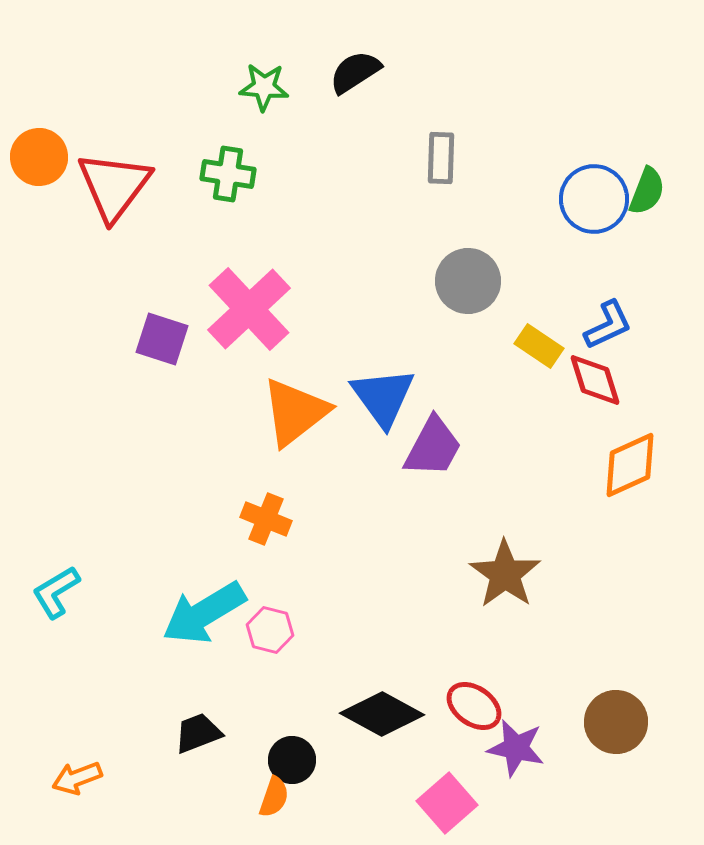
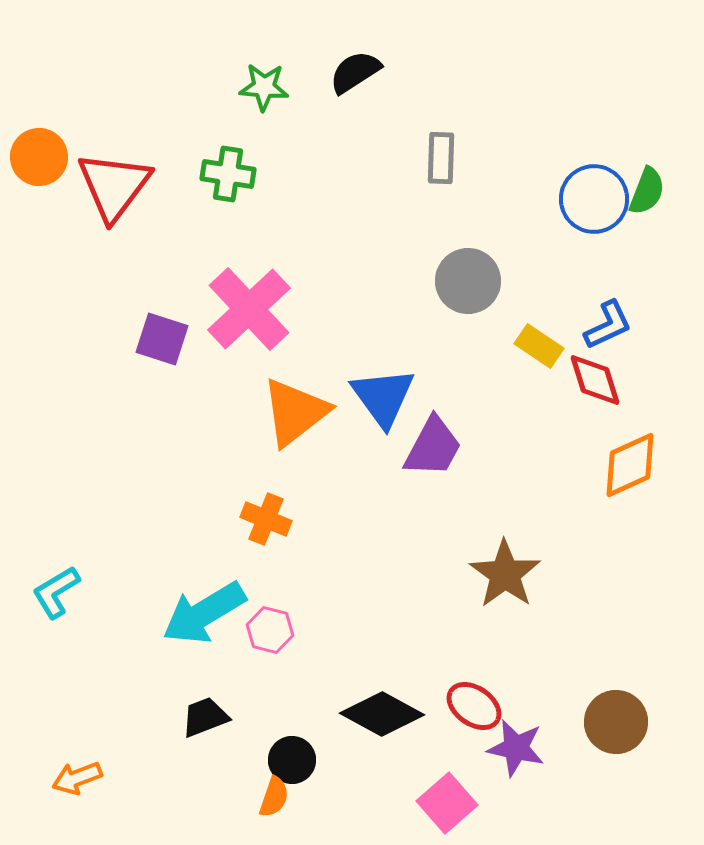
black trapezoid: moved 7 px right, 16 px up
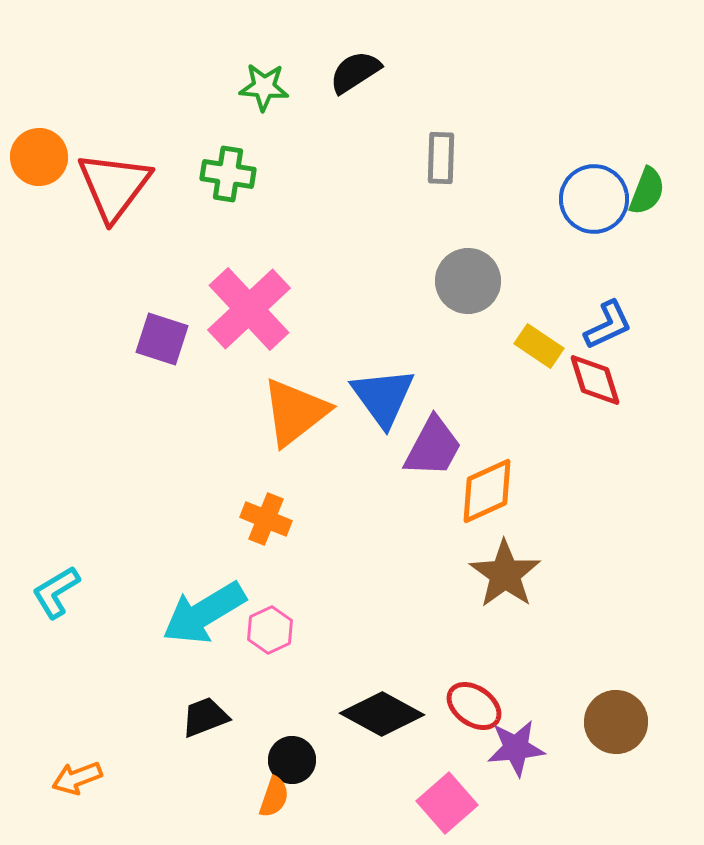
orange diamond: moved 143 px left, 26 px down
pink hexagon: rotated 21 degrees clockwise
purple star: rotated 18 degrees counterclockwise
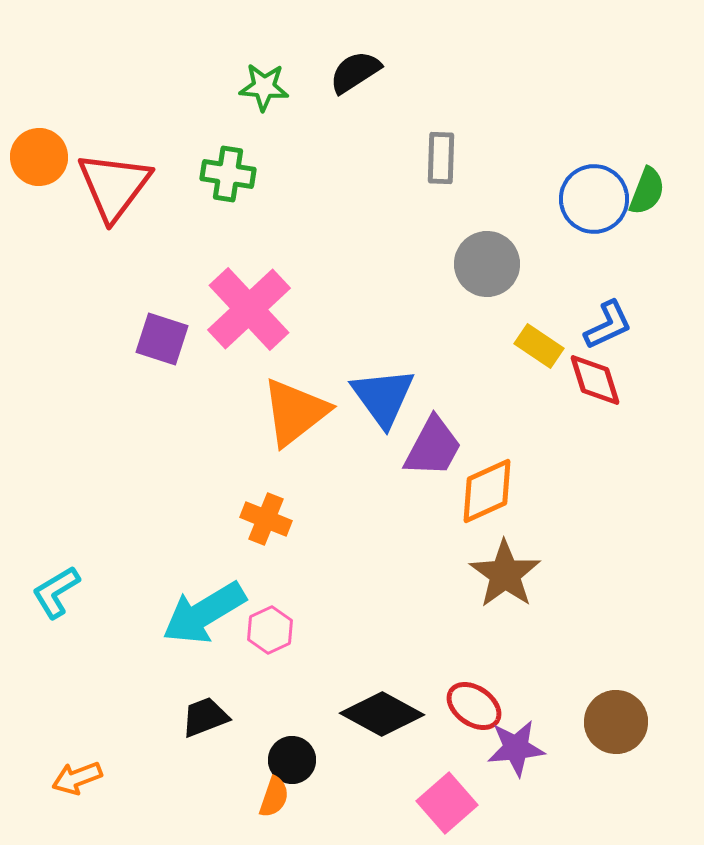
gray circle: moved 19 px right, 17 px up
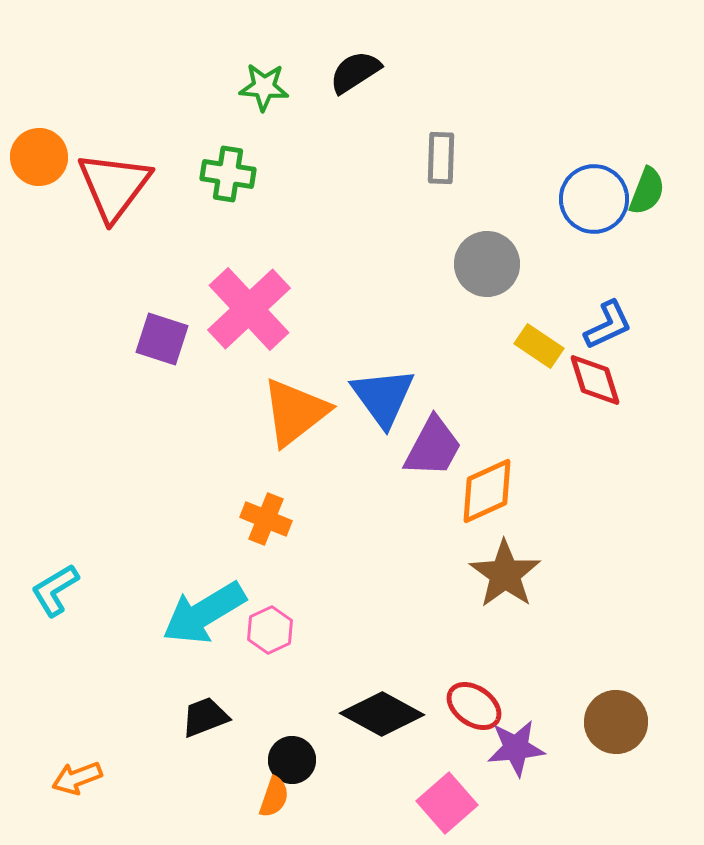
cyan L-shape: moved 1 px left, 2 px up
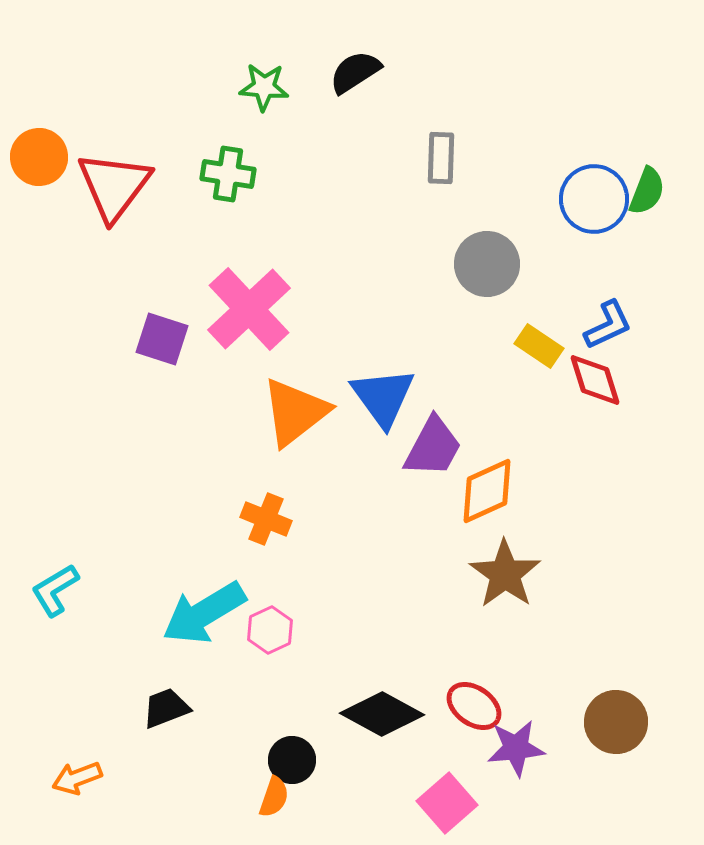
black trapezoid: moved 39 px left, 9 px up
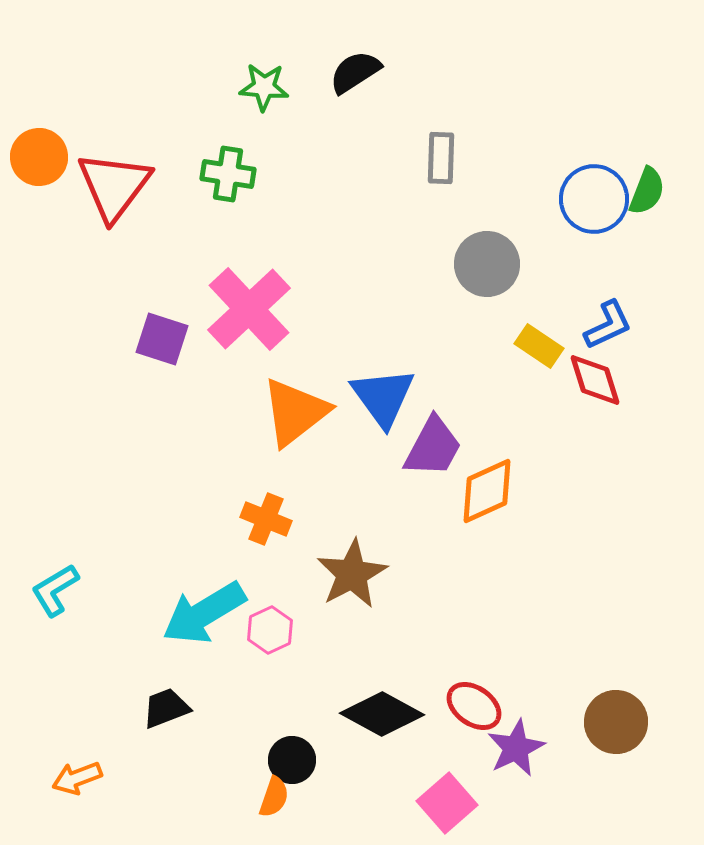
brown star: moved 153 px left; rotated 8 degrees clockwise
purple star: rotated 20 degrees counterclockwise
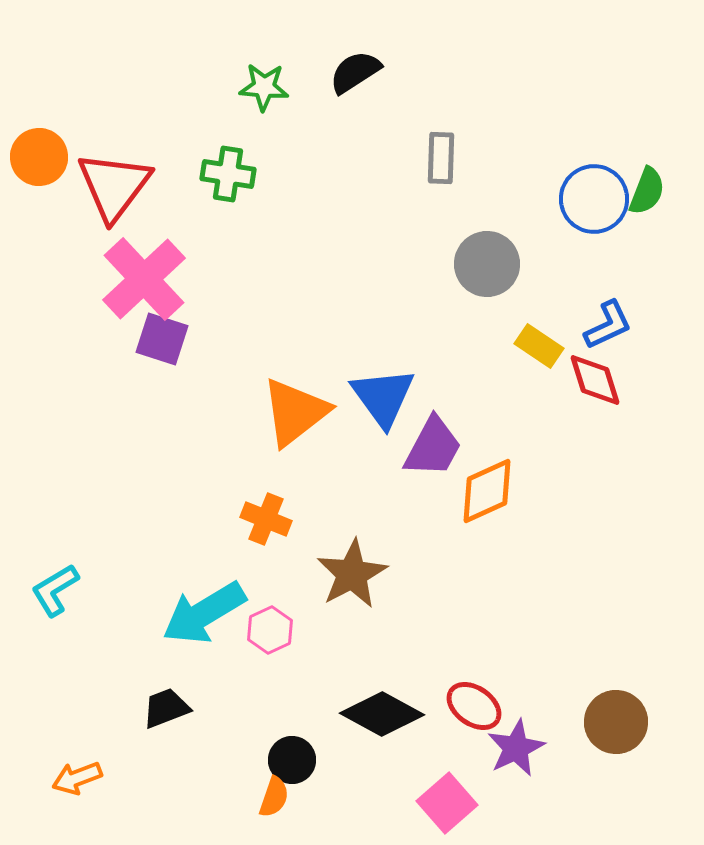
pink cross: moved 105 px left, 30 px up
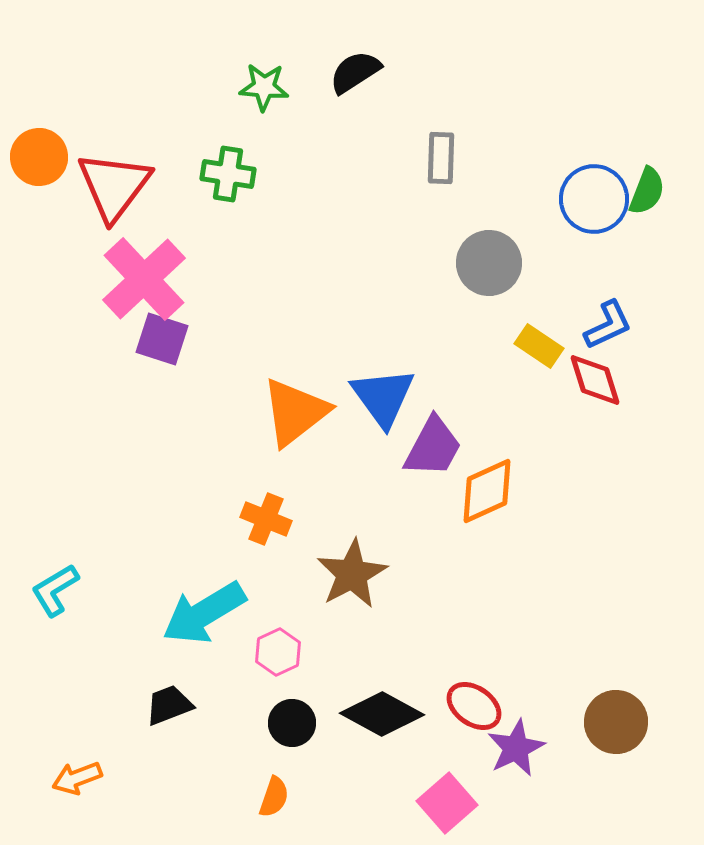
gray circle: moved 2 px right, 1 px up
pink hexagon: moved 8 px right, 22 px down
black trapezoid: moved 3 px right, 3 px up
black circle: moved 37 px up
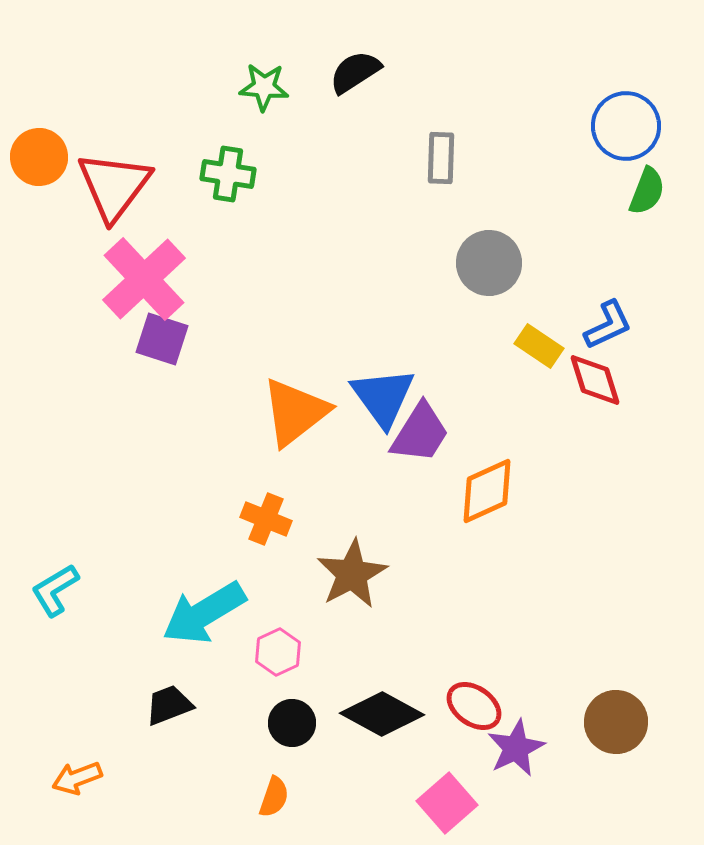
blue circle: moved 32 px right, 73 px up
purple trapezoid: moved 13 px left, 14 px up; rotated 4 degrees clockwise
